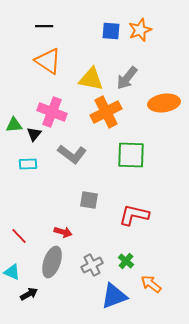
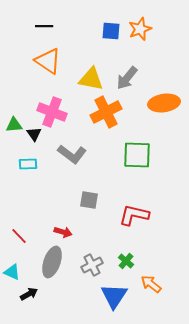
orange star: moved 1 px up
black triangle: rotated 14 degrees counterclockwise
green square: moved 6 px right
blue triangle: rotated 36 degrees counterclockwise
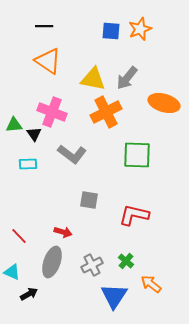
yellow triangle: moved 2 px right
orange ellipse: rotated 24 degrees clockwise
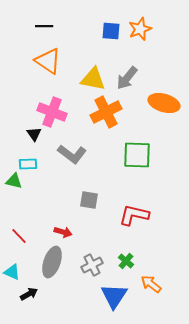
green triangle: moved 56 px down; rotated 18 degrees clockwise
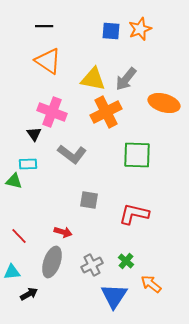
gray arrow: moved 1 px left, 1 px down
red L-shape: moved 1 px up
cyan triangle: rotated 30 degrees counterclockwise
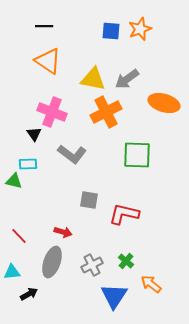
gray arrow: moved 1 px right; rotated 15 degrees clockwise
red L-shape: moved 10 px left
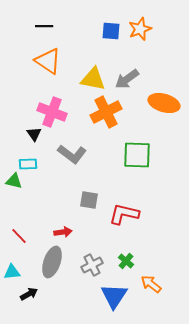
red arrow: rotated 24 degrees counterclockwise
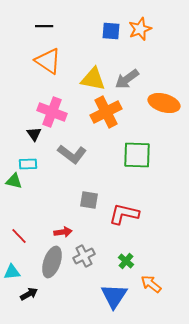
gray cross: moved 8 px left, 9 px up
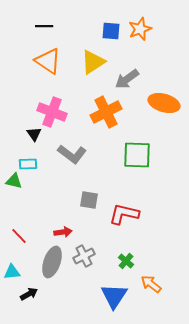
yellow triangle: moved 17 px up; rotated 44 degrees counterclockwise
